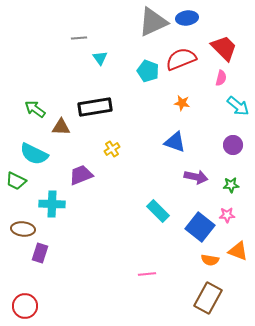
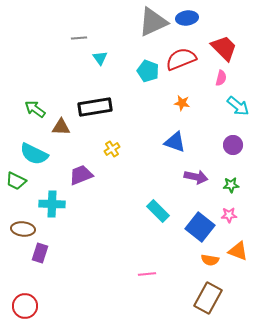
pink star: moved 2 px right
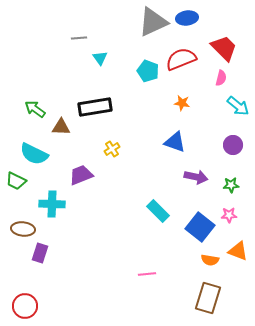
brown rectangle: rotated 12 degrees counterclockwise
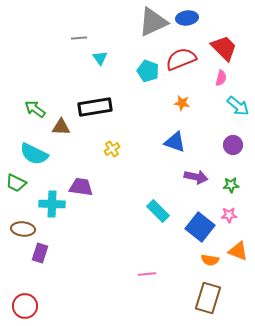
purple trapezoid: moved 12 px down; rotated 30 degrees clockwise
green trapezoid: moved 2 px down
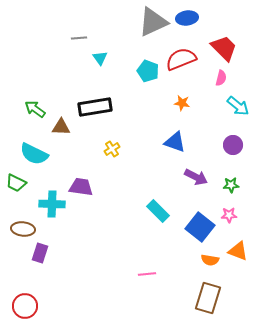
purple arrow: rotated 15 degrees clockwise
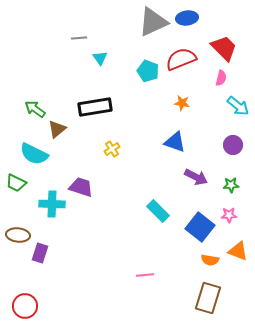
brown triangle: moved 4 px left, 2 px down; rotated 42 degrees counterclockwise
purple trapezoid: rotated 10 degrees clockwise
brown ellipse: moved 5 px left, 6 px down
pink line: moved 2 px left, 1 px down
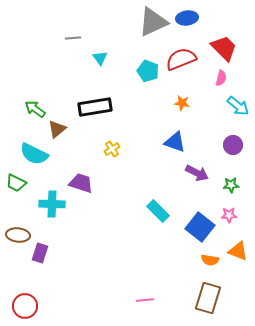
gray line: moved 6 px left
purple arrow: moved 1 px right, 4 px up
purple trapezoid: moved 4 px up
pink line: moved 25 px down
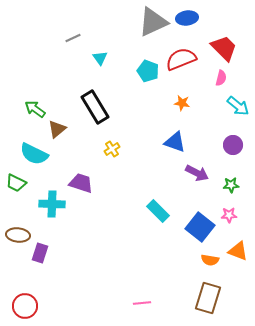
gray line: rotated 21 degrees counterclockwise
black rectangle: rotated 68 degrees clockwise
pink line: moved 3 px left, 3 px down
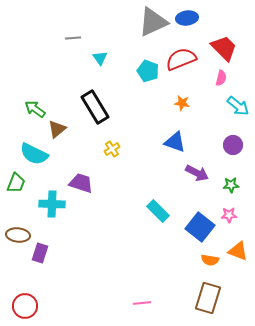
gray line: rotated 21 degrees clockwise
green trapezoid: rotated 95 degrees counterclockwise
